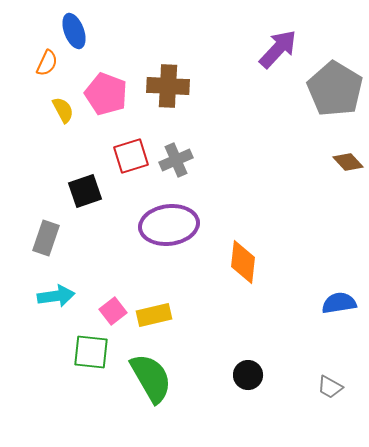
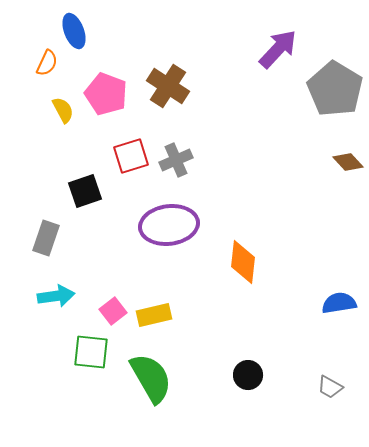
brown cross: rotated 30 degrees clockwise
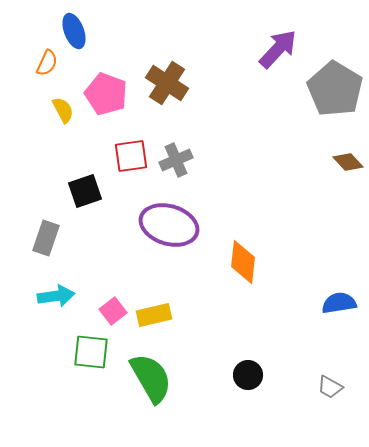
brown cross: moved 1 px left, 3 px up
red square: rotated 9 degrees clockwise
purple ellipse: rotated 24 degrees clockwise
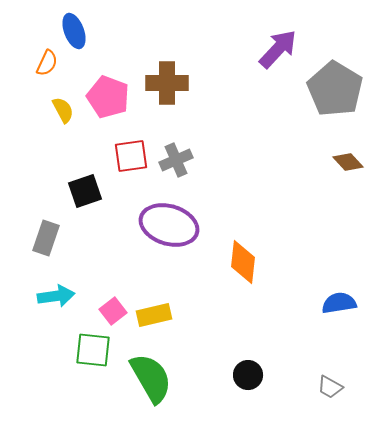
brown cross: rotated 33 degrees counterclockwise
pink pentagon: moved 2 px right, 3 px down
green square: moved 2 px right, 2 px up
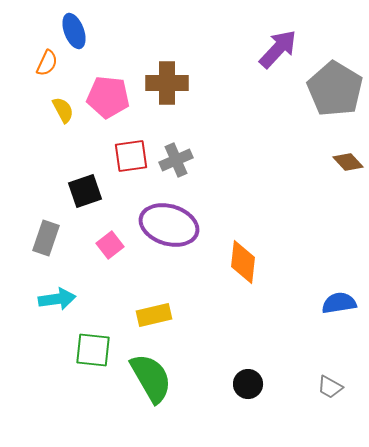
pink pentagon: rotated 15 degrees counterclockwise
cyan arrow: moved 1 px right, 3 px down
pink square: moved 3 px left, 66 px up
black circle: moved 9 px down
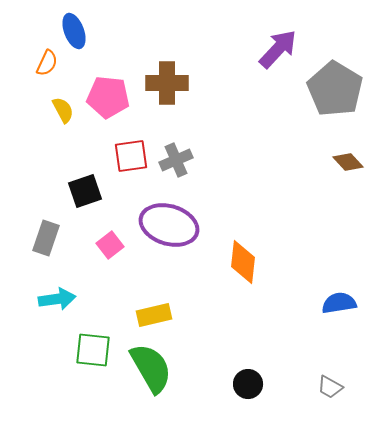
green semicircle: moved 10 px up
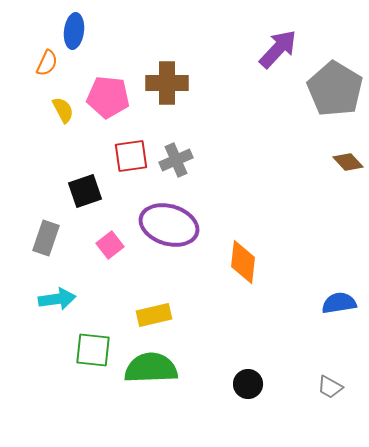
blue ellipse: rotated 28 degrees clockwise
green semicircle: rotated 62 degrees counterclockwise
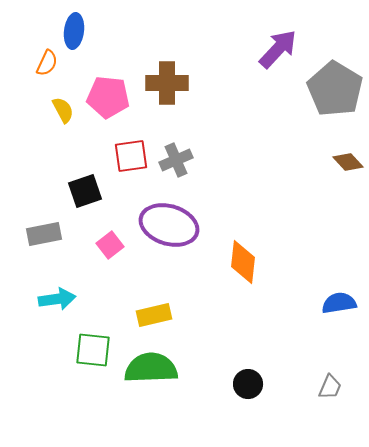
gray rectangle: moved 2 px left, 4 px up; rotated 60 degrees clockwise
gray trapezoid: rotated 96 degrees counterclockwise
